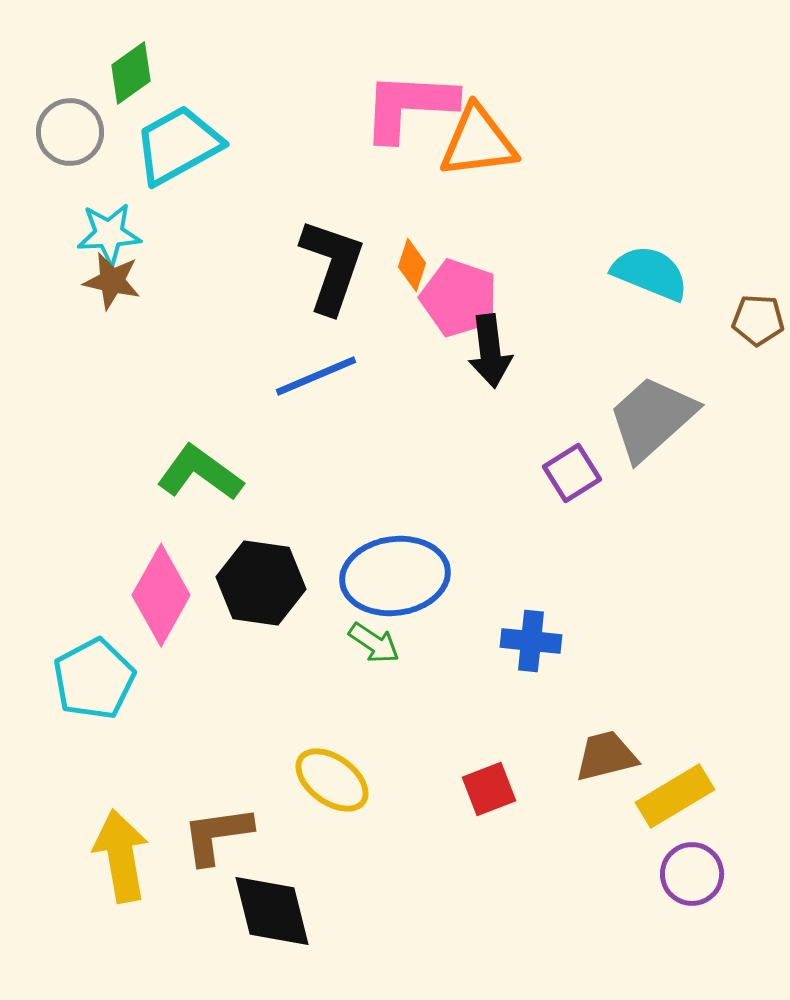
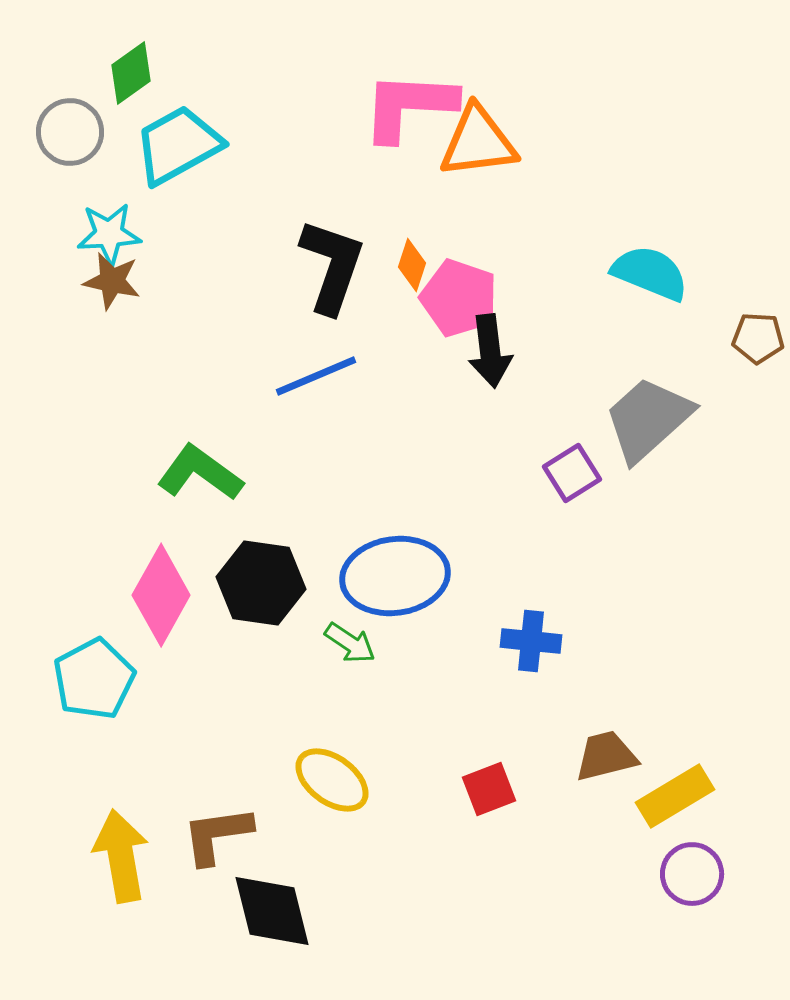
brown pentagon: moved 18 px down
gray trapezoid: moved 4 px left, 1 px down
green arrow: moved 24 px left
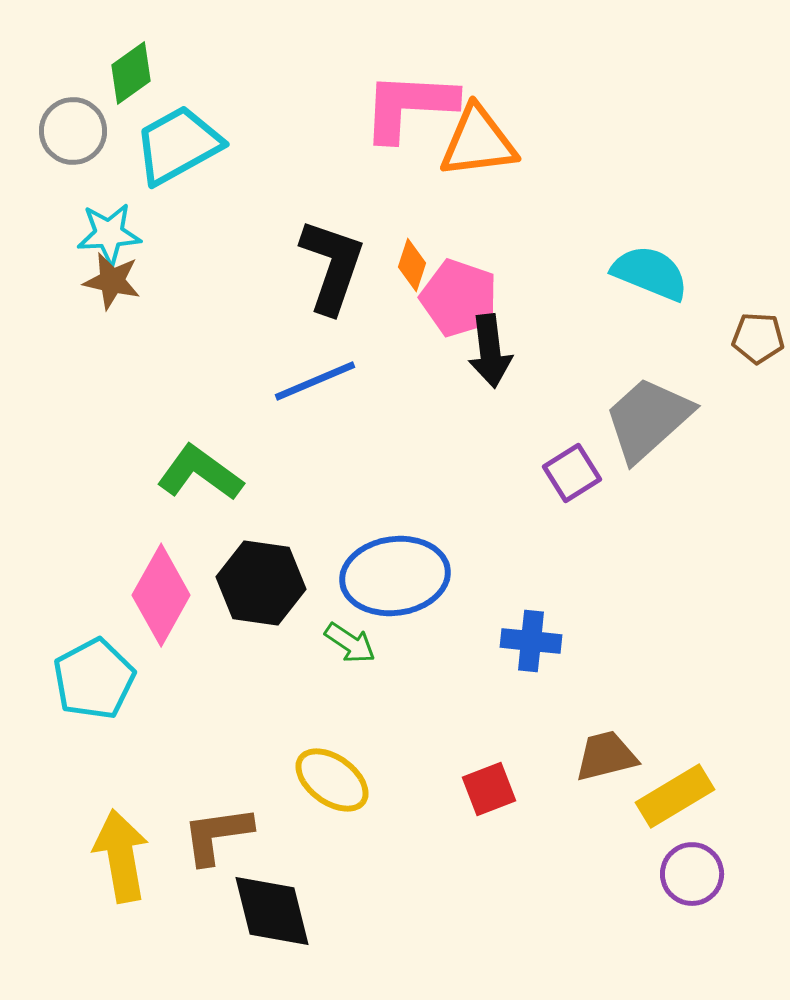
gray circle: moved 3 px right, 1 px up
blue line: moved 1 px left, 5 px down
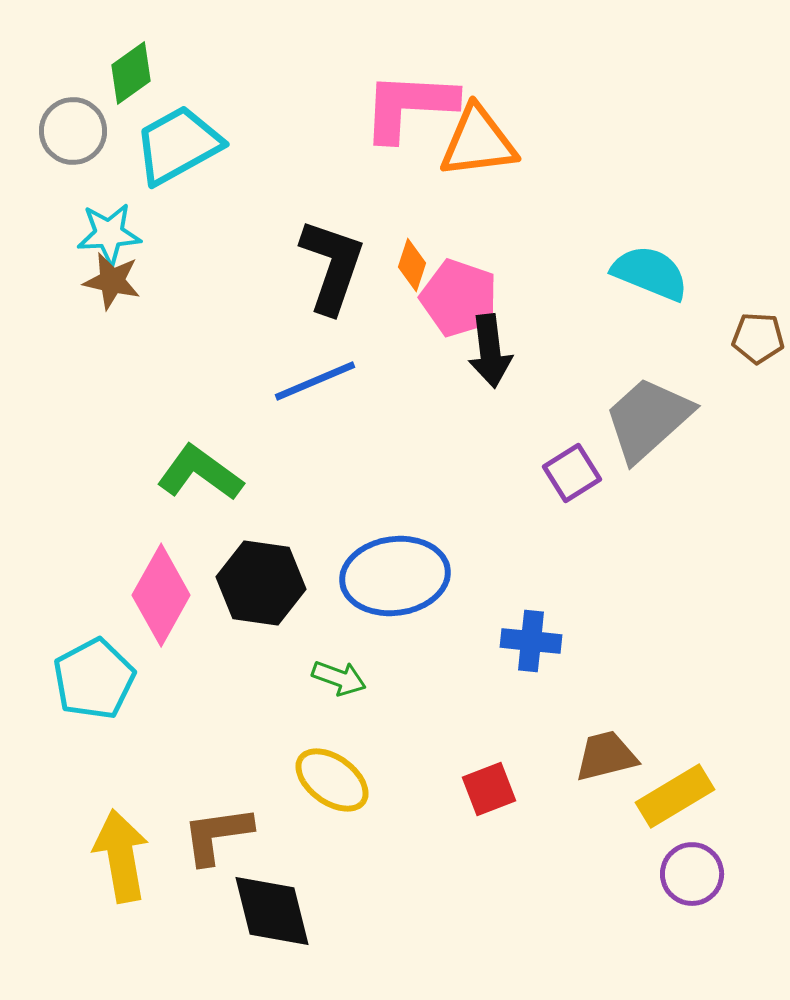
green arrow: moved 11 px left, 35 px down; rotated 14 degrees counterclockwise
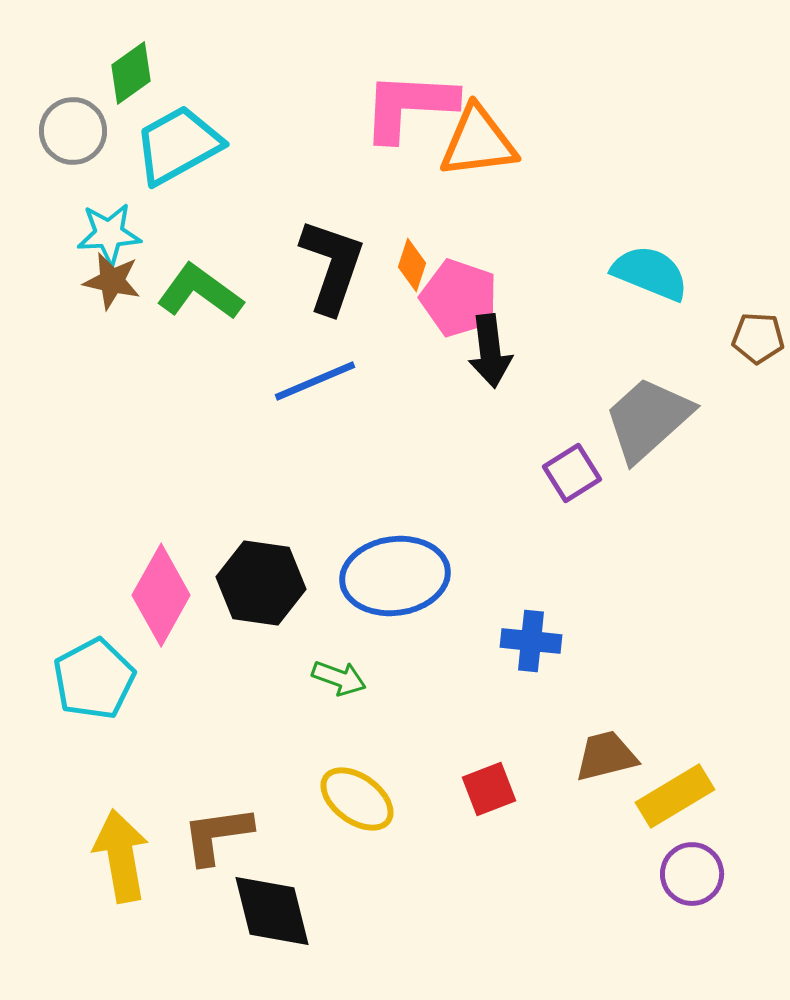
green L-shape: moved 181 px up
yellow ellipse: moved 25 px right, 19 px down
